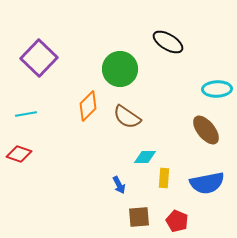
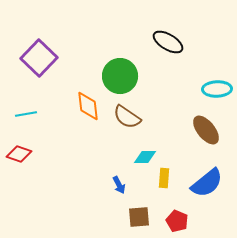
green circle: moved 7 px down
orange diamond: rotated 52 degrees counterclockwise
blue semicircle: rotated 28 degrees counterclockwise
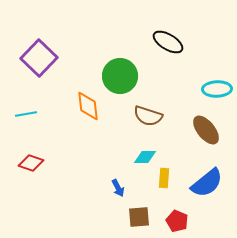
brown semicircle: moved 21 px right, 1 px up; rotated 16 degrees counterclockwise
red diamond: moved 12 px right, 9 px down
blue arrow: moved 1 px left, 3 px down
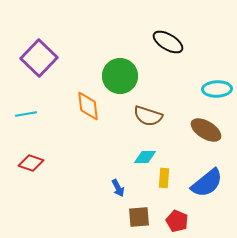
brown ellipse: rotated 20 degrees counterclockwise
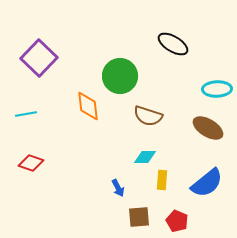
black ellipse: moved 5 px right, 2 px down
brown ellipse: moved 2 px right, 2 px up
yellow rectangle: moved 2 px left, 2 px down
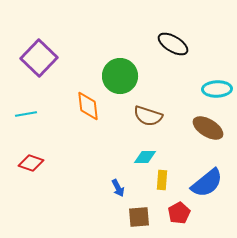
red pentagon: moved 2 px right, 8 px up; rotated 20 degrees clockwise
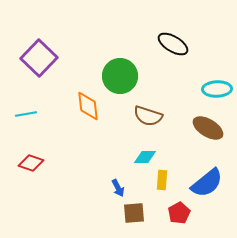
brown square: moved 5 px left, 4 px up
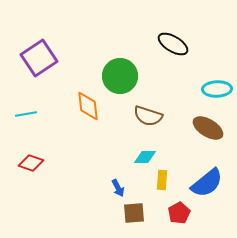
purple square: rotated 12 degrees clockwise
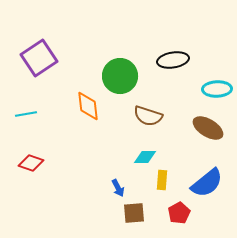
black ellipse: moved 16 px down; rotated 40 degrees counterclockwise
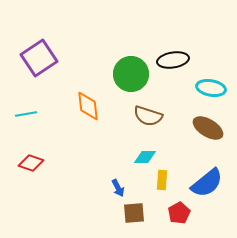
green circle: moved 11 px right, 2 px up
cyan ellipse: moved 6 px left, 1 px up; rotated 12 degrees clockwise
